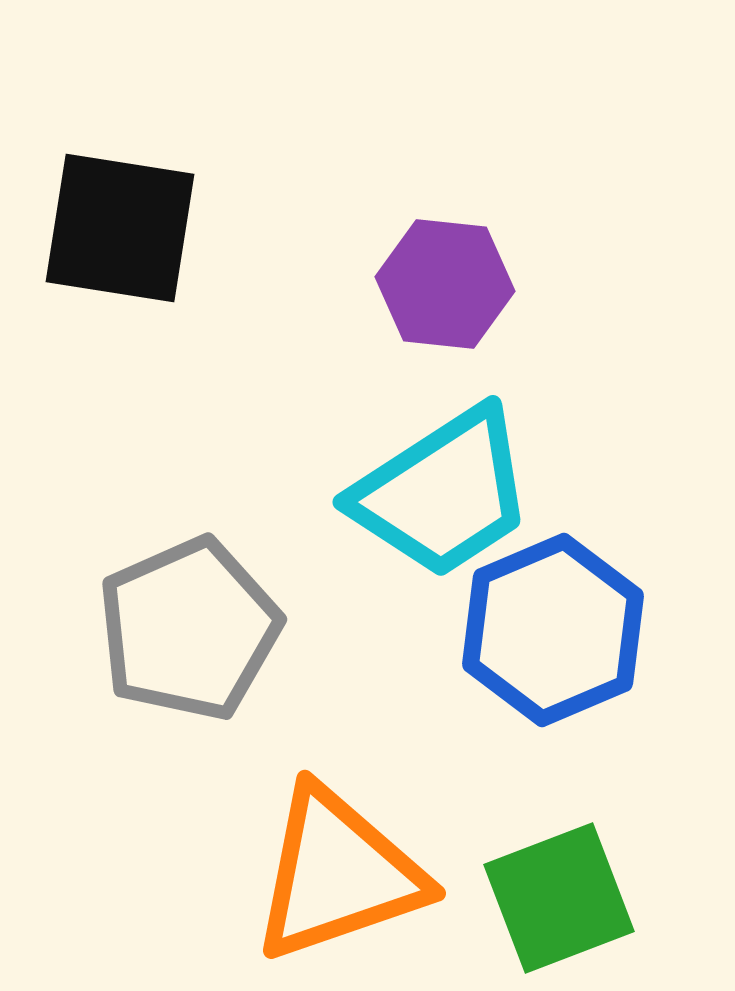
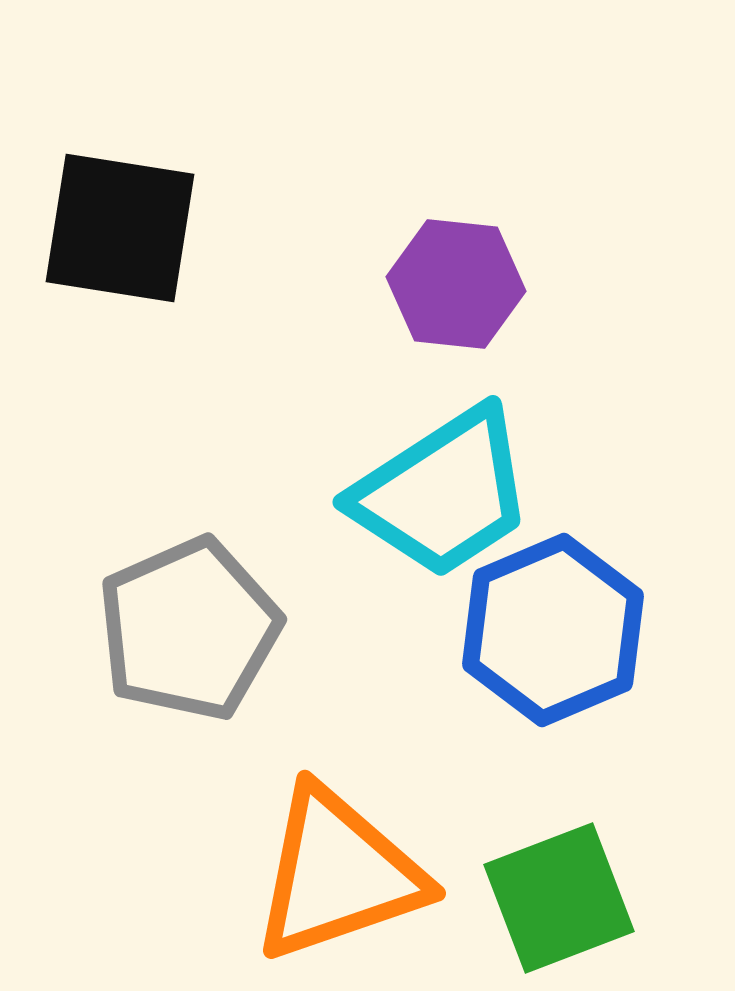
purple hexagon: moved 11 px right
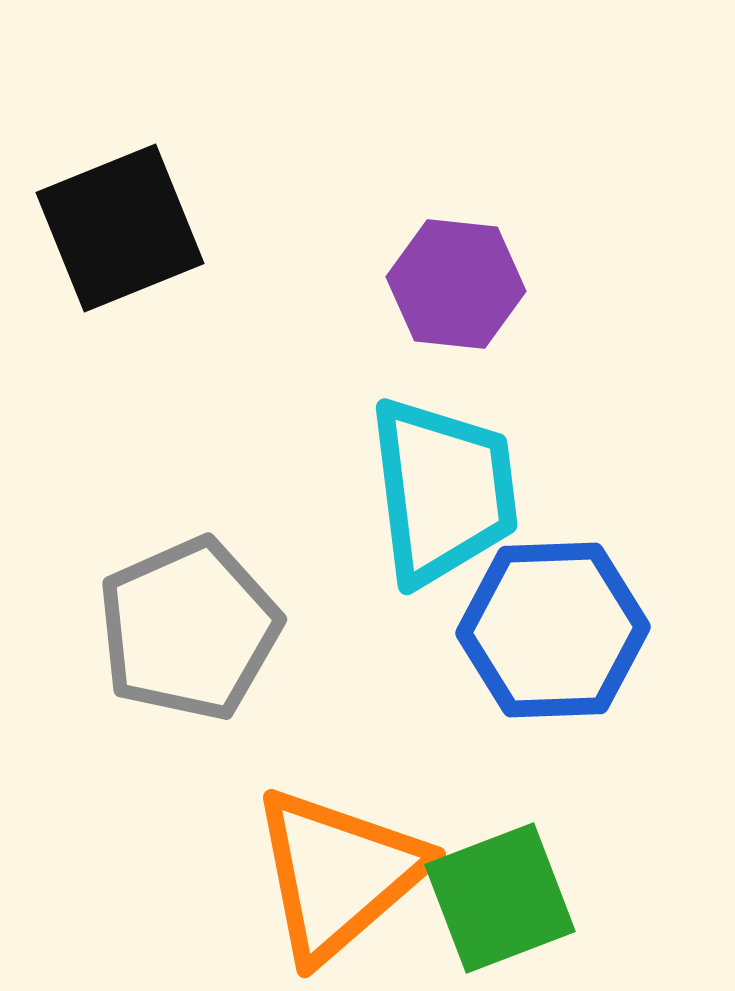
black square: rotated 31 degrees counterclockwise
cyan trapezoid: moved 2 px up; rotated 64 degrees counterclockwise
blue hexagon: rotated 21 degrees clockwise
orange triangle: rotated 22 degrees counterclockwise
green square: moved 59 px left
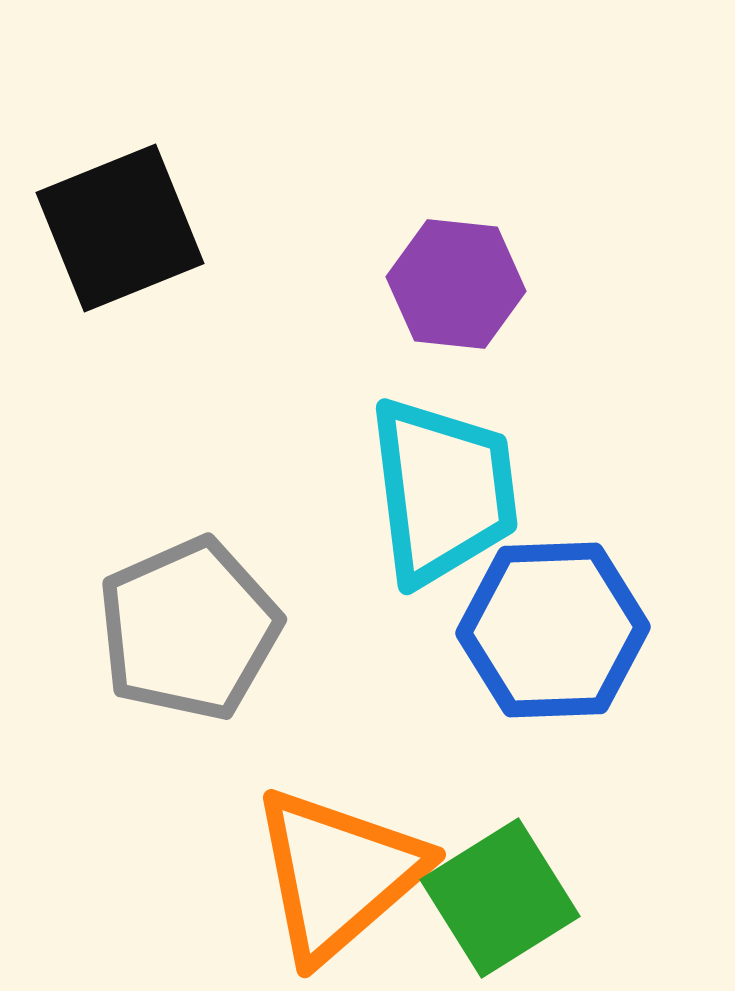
green square: rotated 11 degrees counterclockwise
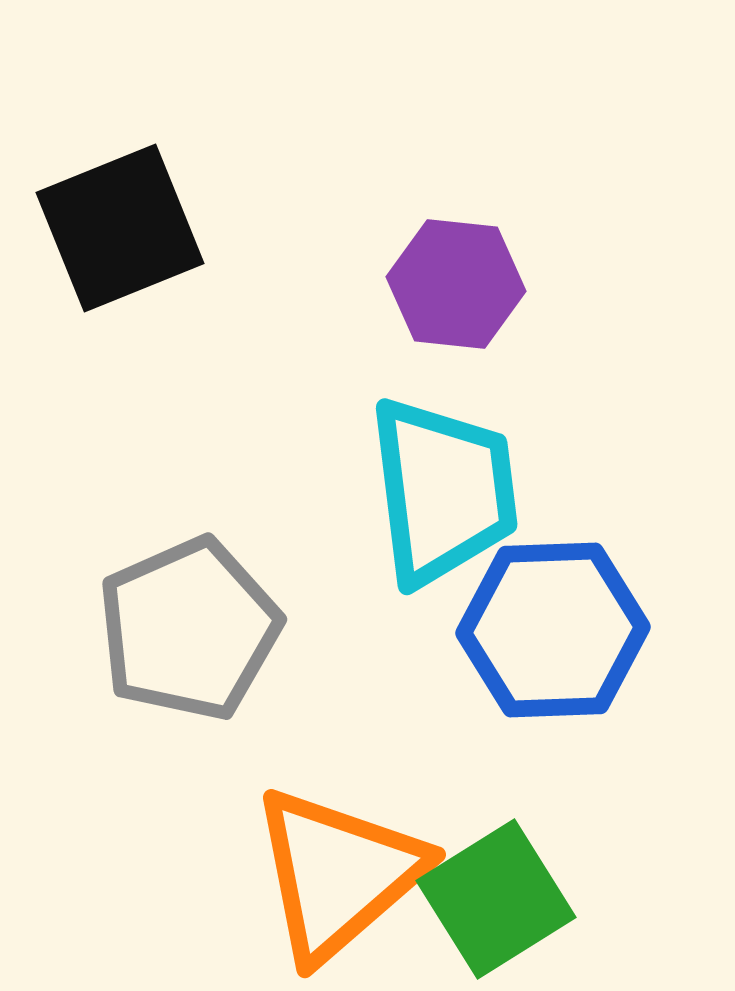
green square: moved 4 px left, 1 px down
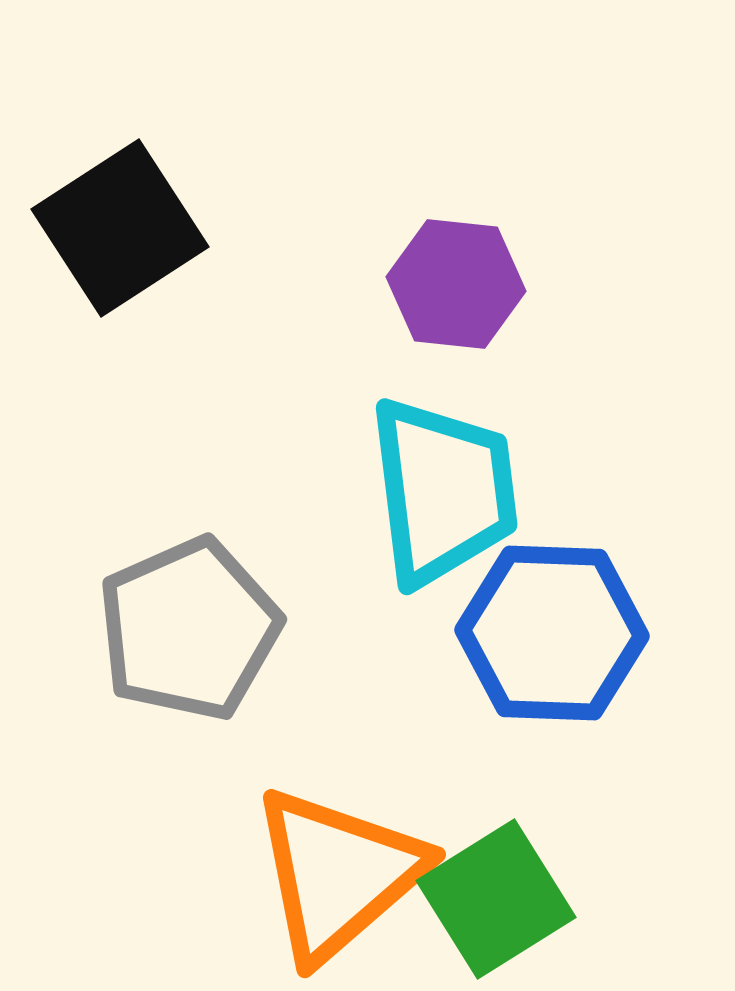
black square: rotated 11 degrees counterclockwise
blue hexagon: moved 1 px left, 3 px down; rotated 4 degrees clockwise
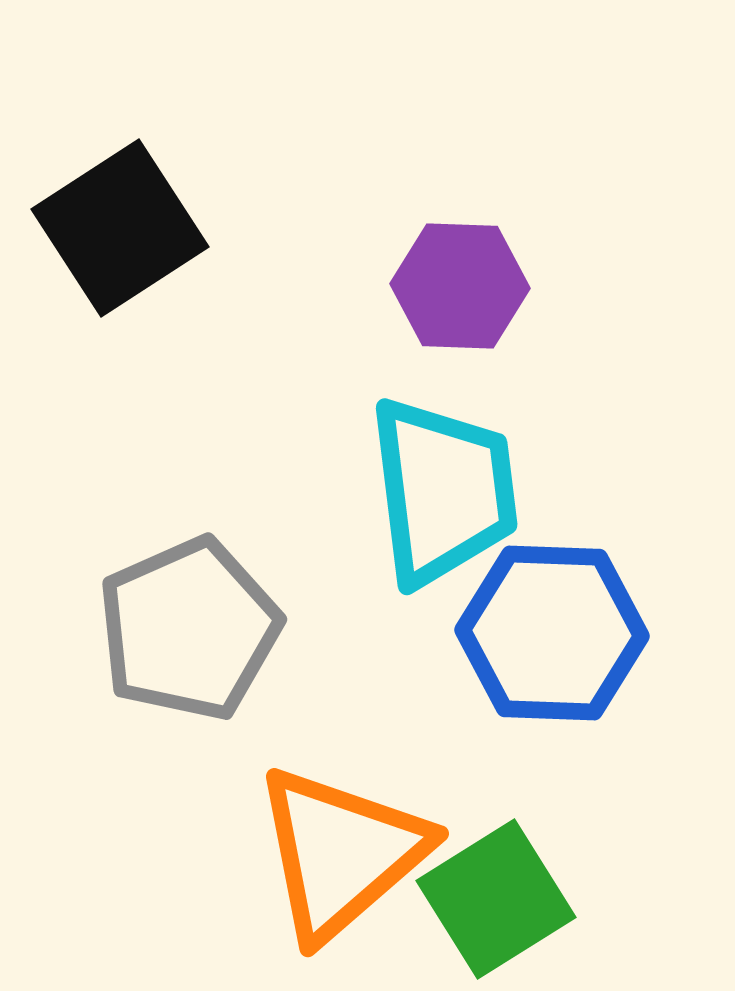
purple hexagon: moved 4 px right, 2 px down; rotated 4 degrees counterclockwise
orange triangle: moved 3 px right, 21 px up
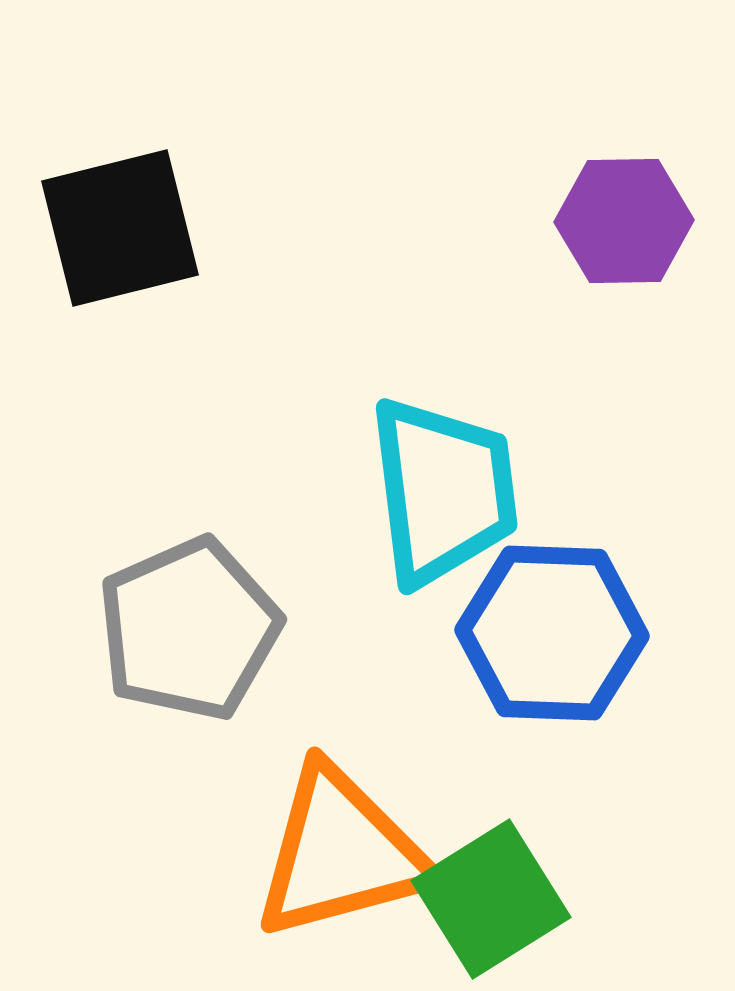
black square: rotated 19 degrees clockwise
purple hexagon: moved 164 px right, 65 px up; rotated 3 degrees counterclockwise
orange triangle: rotated 26 degrees clockwise
green square: moved 5 px left
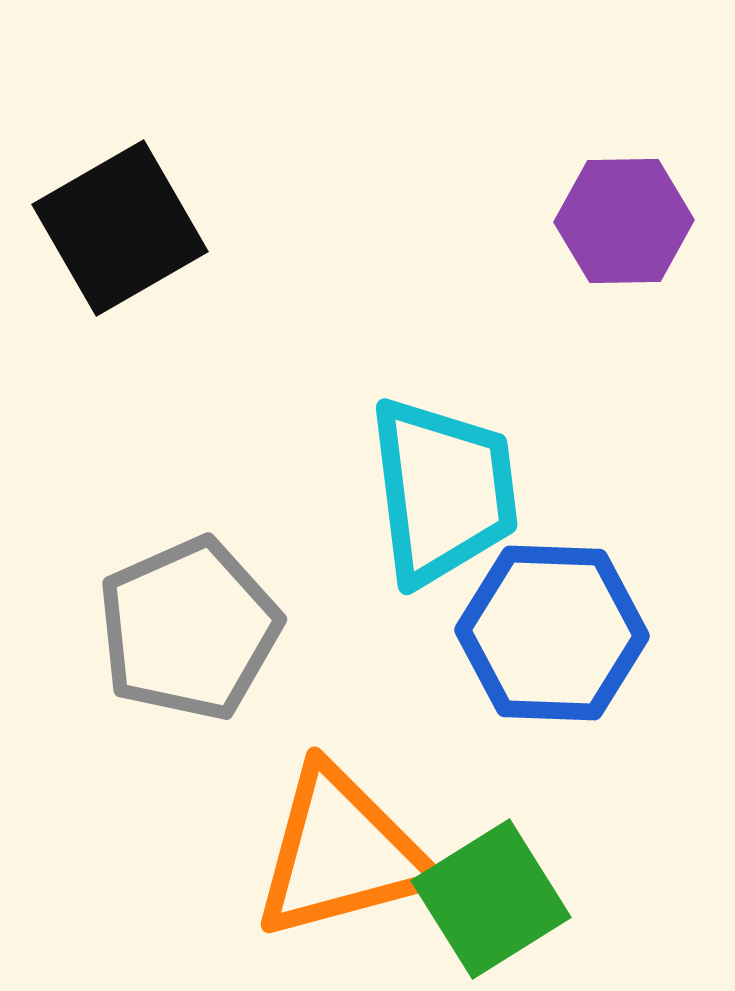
black square: rotated 16 degrees counterclockwise
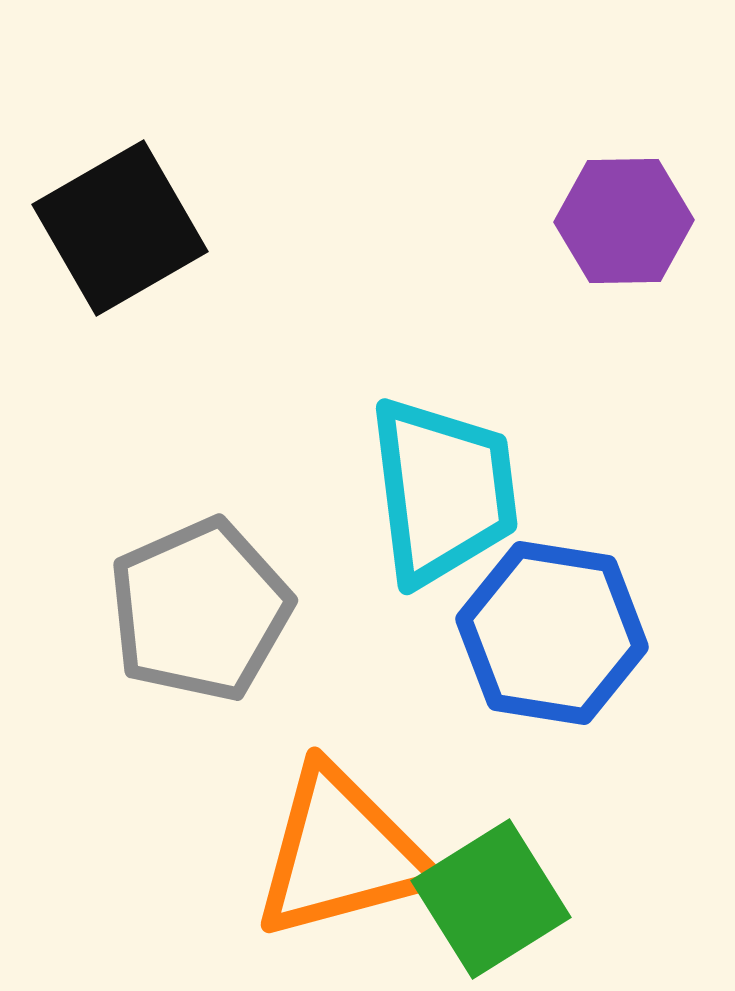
gray pentagon: moved 11 px right, 19 px up
blue hexagon: rotated 7 degrees clockwise
